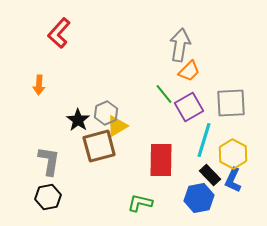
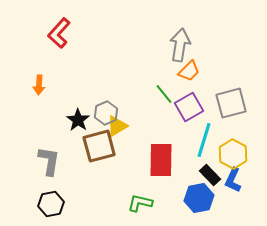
gray square: rotated 12 degrees counterclockwise
black hexagon: moved 3 px right, 7 px down
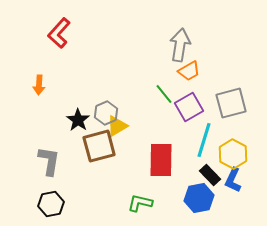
orange trapezoid: rotated 15 degrees clockwise
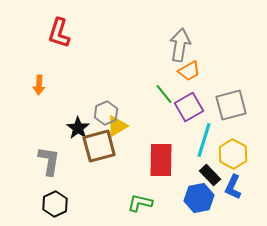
red L-shape: rotated 24 degrees counterclockwise
gray square: moved 2 px down
black star: moved 8 px down
blue L-shape: moved 7 px down
black hexagon: moved 4 px right; rotated 15 degrees counterclockwise
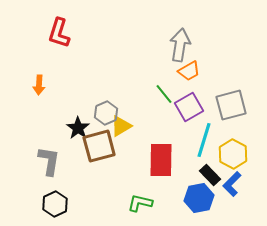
yellow triangle: moved 4 px right
blue L-shape: moved 1 px left, 3 px up; rotated 20 degrees clockwise
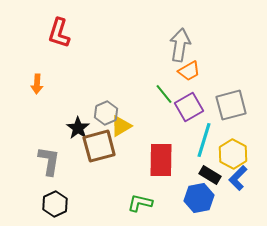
orange arrow: moved 2 px left, 1 px up
black rectangle: rotated 15 degrees counterclockwise
blue L-shape: moved 6 px right, 6 px up
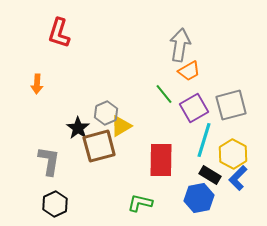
purple square: moved 5 px right, 1 px down
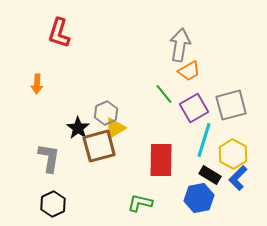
yellow triangle: moved 6 px left, 2 px down
gray L-shape: moved 3 px up
black hexagon: moved 2 px left
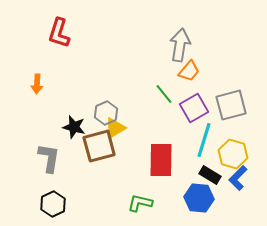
orange trapezoid: rotated 20 degrees counterclockwise
black star: moved 4 px left, 1 px up; rotated 20 degrees counterclockwise
yellow hexagon: rotated 12 degrees counterclockwise
blue hexagon: rotated 16 degrees clockwise
